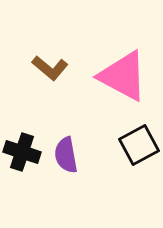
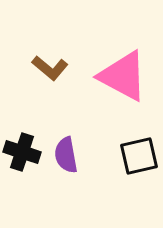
black square: moved 11 px down; rotated 15 degrees clockwise
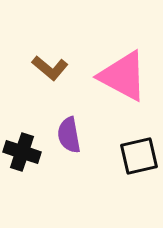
purple semicircle: moved 3 px right, 20 px up
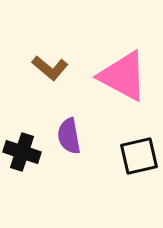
purple semicircle: moved 1 px down
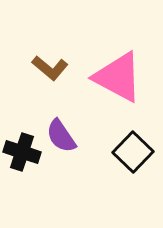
pink triangle: moved 5 px left, 1 px down
purple semicircle: moved 8 px left; rotated 24 degrees counterclockwise
black square: moved 6 px left, 4 px up; rotated 33 degrees counterclockwise
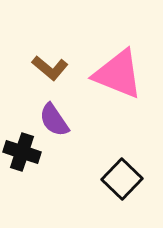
pink triangle: moved 3 px up; rotated 6 degrees counterclockwise
purple semicircle: moved 7 px left, 16 px up
black square: moved 11 px left, 27 px down
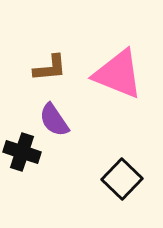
brown L-shape: rotated 45 degrees counterclockwise
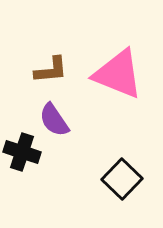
brown L-shape: moved 1 px right, 2 px down
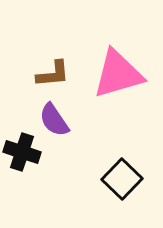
brown L-shape: moved 2 px right, 4 px down
pink triangle: rotated 38 degrees counterclockwise
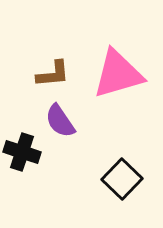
purple semicircle: moved 6 px right, 1 px down
